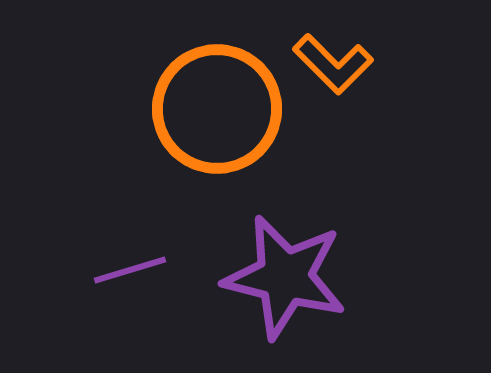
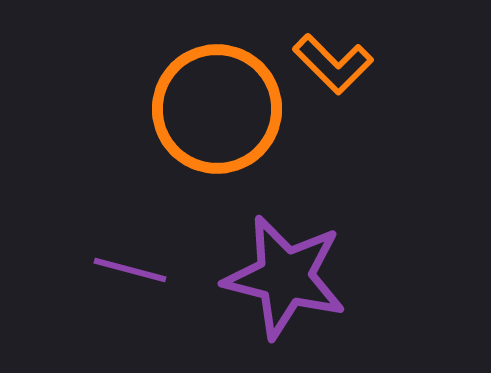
purple line: rotated 32 degrees clockwise
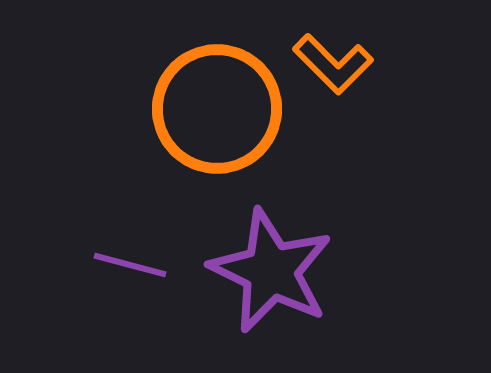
purple line: moved 5 px up
purple star: moved 14 px left, 6 px up; rotated 12 degrees clockwise
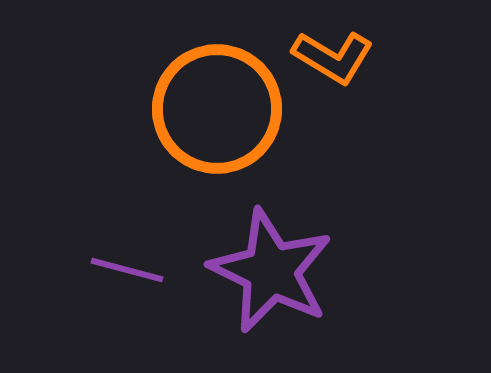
orange L-shape: moved 7 px up; rotated 14 degrees counterclockwise
purple line: moved 3 px left, 5 px down
